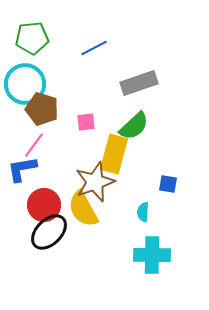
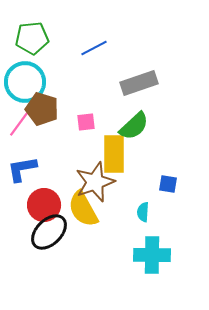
cyan circle: moved 2 px up
pink line: moved 15 px left, 21 px up
yellow rectangle: rotated 15 degrees counterclockwise
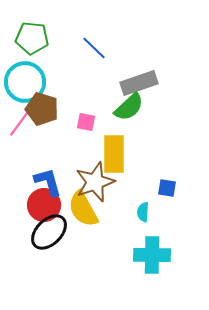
green pentagon: rotated 12 degrees clockwise
blue line: rotated 72 degrees clockwise
pink square: rotated 18 degrees clockwise
green semicircle: moved 5 px left, 19 px up
blue L-shape: moved 26 px right, 13 px down; rotated 84 degrees clockwise
blue square: moved 1 px left, 4 px down
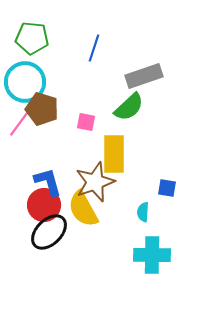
blue line: rotated 64 degrees clockwise
gray rectangle: moved 5 px right, 7 px up
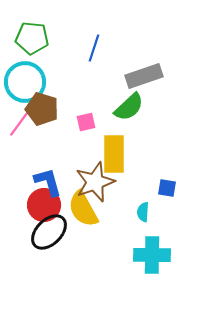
pink square: rotated 24 degrees counterclockwise
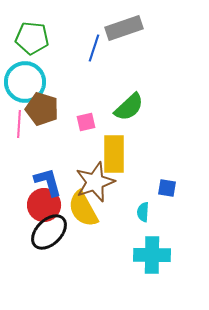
gray rectangle: moved 20 px left, 48 px up
pink line: rotated 32 degrees counterclockwise
